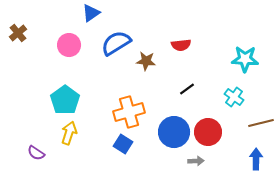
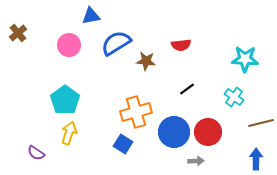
blue triangle: moved 3 px down; rotated 24 degrees clockwise
orange cross: moved 7 px right
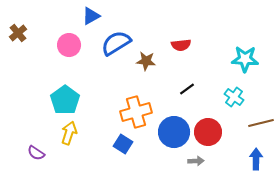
blue triangle: rotated 18 degrees counterclockwise
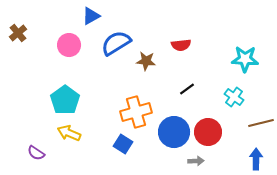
yellow arrow: rotated 85 degrees counterclockwise
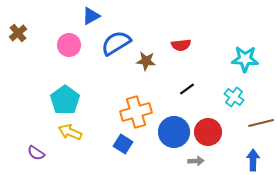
yellow arrow: moved 1 px right, 1 px up
blue arrow: moved 3 px left, 1 px down
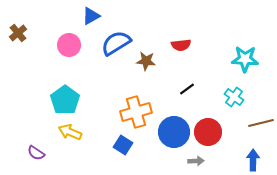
blue square: moved 1 px down
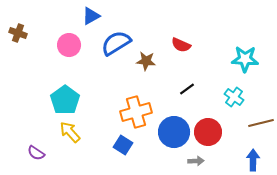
brown cross: rotated 30 degrees counterclockwise
red semicircle: rotated 30 degrees clockwise
yellow arrow: rotated 25 degrees clockwise
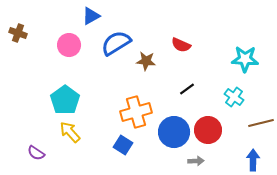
red circle: moved 2 px up
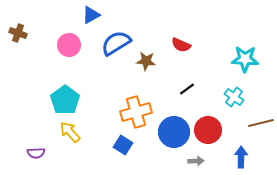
blue triangle: moved 1 px up
purple semicircle: rotated 36 degrees counterclockwise
blue arrow: moved 12 px left, 3 px up
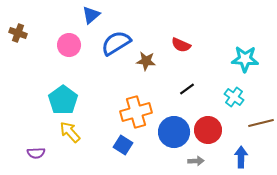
blue triangle: rotated 12 degrees counterclockwise
cyan pentagon: moved 2 px left
